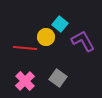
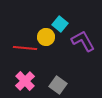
gray square: moved 7 px down
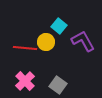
cyan square: moved 1 px left, 2 px down
yellow circle: moved 5 px down
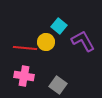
pink cross: moved 1 px left, 5 px up; rotated 36 degrees counterclockwise
